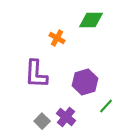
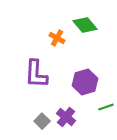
green diamond: moved 6 px left, 5 px down; rotated 50 degrees clockwise
green line: moved 1 px down; rotated 28 degrees clockwise
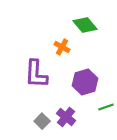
orange cross: moved 5 px right, 9 px down
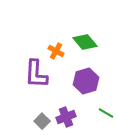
green diamond: moved 17 px down
orange cross: moved 6 px left, 4 px down
purple hexagon: moved 1 px right, 1 px up
green line: moved 6 px down; rotated 49 degrees clockwise
purple cross: rotated 30 degrees clockwise
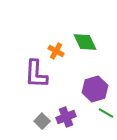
green diamond: rotated 15 degrees clockwise
purple hexagon: moved 9 px right, 8 px down
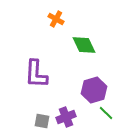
green diamond: moved 1 px left, 3 px down
orange cross: moved 32 px up
purple hexagon: moved 1 px left, 1 px down
green line: rotated 14 degrees clockwise
gray square: rotated 35 degrees counterclockwise
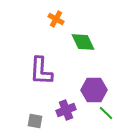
green diamond: moved 1 px left, 3 px up
purple L-shape: moved 5 px right, 3 px up
purple hexagon: rotated 15 degrees clockwise
purple cross: moved 7 px up
gray square: moved 7 px left
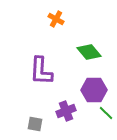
green diamond: moved 6 px right, 10 px down; rotated 15 degrees counterclockwise
purple cross: moved 1 px down
gray square: moved 3 px down
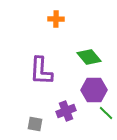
orange cross: rotated 28 degrees counterclockwise
green diamond: moved 5 px down
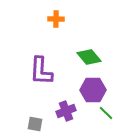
purple hexagon: moved 1 px left
